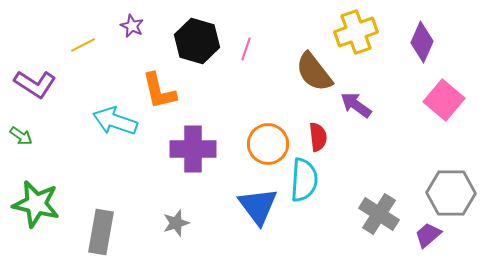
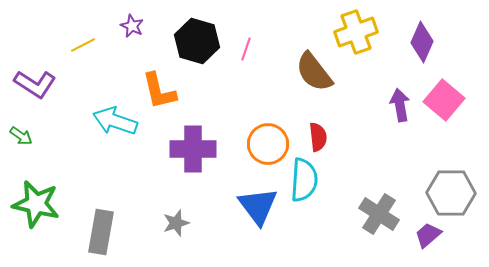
purple arrow: moved 44 px right; rotated 44 degrees clockwise
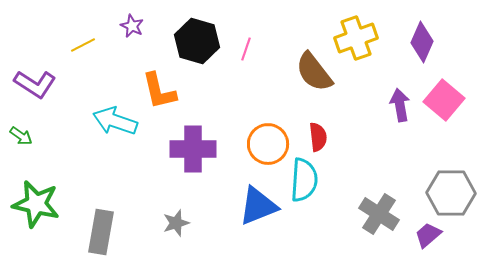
yellow cross: moved 6 px down
blue triangle: rotated 45 degrees clockwise
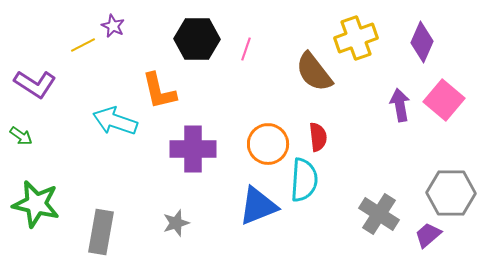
purple star: moved 19 px left
black hexagon: moved 2 px up; rotated 15 degrees counterclockwise
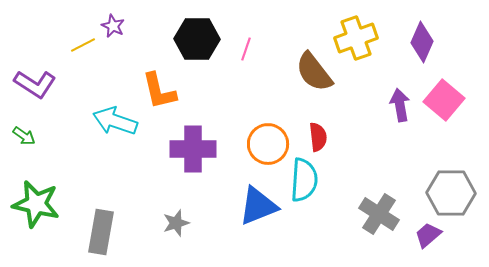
green arrow: moved 3 px right
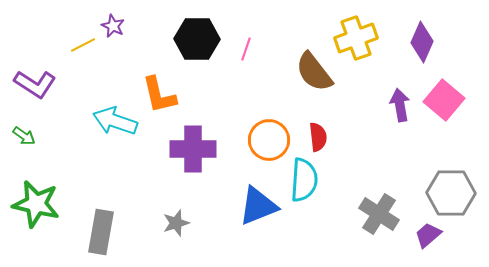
orange L-shape: moved 4 px down
orange circle: moved 1 px right, 4 px up
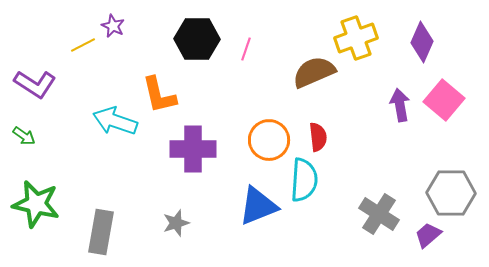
brown semicircle: rotated 105 degrees clockwise
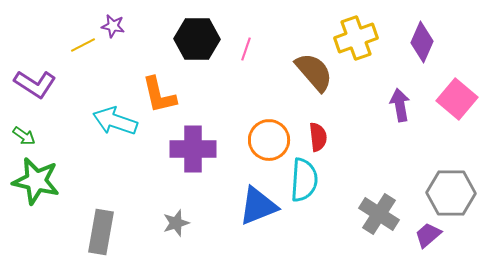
purple star: rotated 15 degrees counterclockwise
brown semicircle: rotated 72 degrees clockwise
pink square: moved 13 px right, 1 px up
green star: moved 23 px up
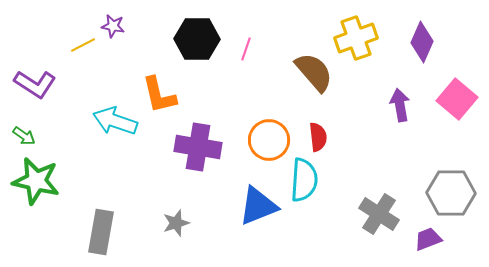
purple cross: moved 5 px right, 2 px up; rotated 9 degrees clockwise
purple trapezoid: moved 4 px down; rotated 20 degrees clockwise
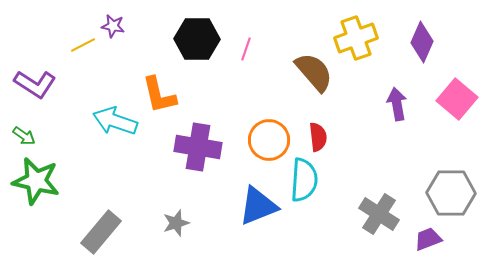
purple arrow: moved 3 px left, 1 px up
gray rectangle: rotated 30 degrees clockwise
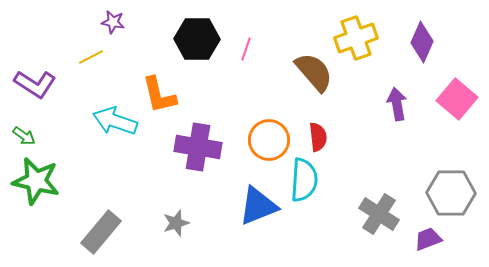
purple star: moved 4 px up
yellow line: moved 8 px right, 12 px down
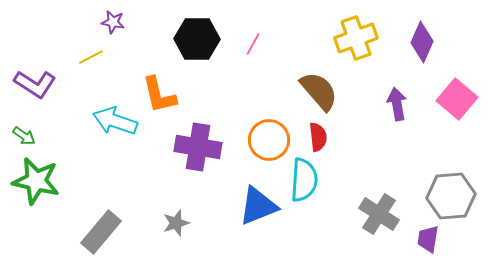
pink line: moved 7 px right, 5 px up; rotated 10 degrees clockwise
brown semicircle: moved 5 px right, 19 px down
gray hexagon: moved 3 px down; rotated 6 degrees counterclockwise
purple trapezoid: rotated 60 degrees counterclockwise
